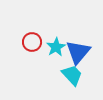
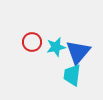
cyan star: rotated 18 degrees clockwise
cyan trapezoid: rotated 130 degrees counterclockwise
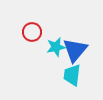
red circle: moved 10 px up
blue triangle: moved 3 px left, 2 px up
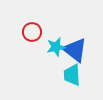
blue triangle: rotated 32 degrees counterclockwise
cyan trapezoid: rotated 10 degrees counterclockwise
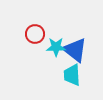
red circle: moved 3 px right, 2 px down
cyan star: rotated 12 degrees clockwise
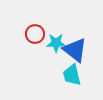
cyan star: moved 4 px up
cyan trapezoid: rotated 10 degrees counterclockwise
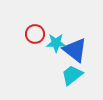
cyan trapezoid: rotated 65 degrees clockwise
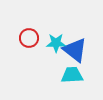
red circle: moved 6 px left, 4 px down
cyan trapezoid: rotated 35 degrees clockwise
